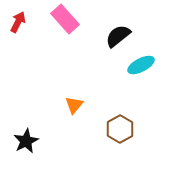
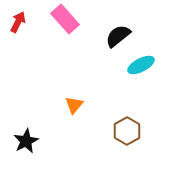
brown hexagon: moved 7 px right, 2 px down
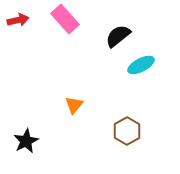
red arrow: moved 2 px up; rotated 50 degrees clockwise
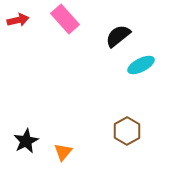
orange triangle: moved 11 px left, 47 px down
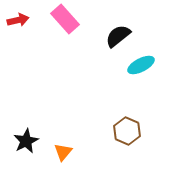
brown hexagon: rotated 8 degrees counterclockwise
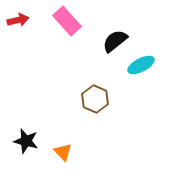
pink rectangle: moved 2 px right, 2 px down
black semicircle: moved 3 px left, 5 px down
brown hexagon: moved 32 px left, 32 px up
black star: rotated 30 degrees counterclockwise
orange triangle: rotated 24 degrees counterclockwise
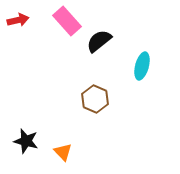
black semicircle: moved 16 px left
cyan ellipse: moved 1 px right, 1 px down; rotated 48 degrees counterclockwise
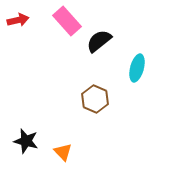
cyan ellipse: moved 5 px left, 2 px down
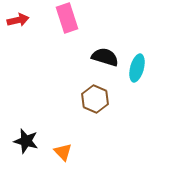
pink rectangle: moved 3 px up; rotated 24 degrees clockwise
black semicircle: moved 6 px right, 16 px down; rotated 56 degrees clockwise
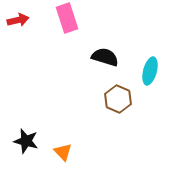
cyan ellipse: moved 13 px right, 3 px down
brown hexagon: moved 23 px right
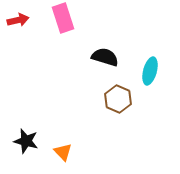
pink rectangle: moved 4 px left
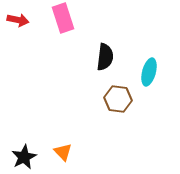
red arrow: rotated 25 degrees clockwise
black semicircle: rotated 80 degrees clockwise
cyan ellipse: moved 1 px left, 1 px down
brown hexagon: rotated 16 degrees counterclockwise
black star: moved 2 px left, 16 px down; rotated 30 degrees clockwise
